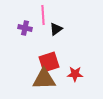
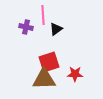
purple cross: moved 1 px right, 1 px up
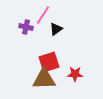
pink line: rotated 36 degrees clockwise
